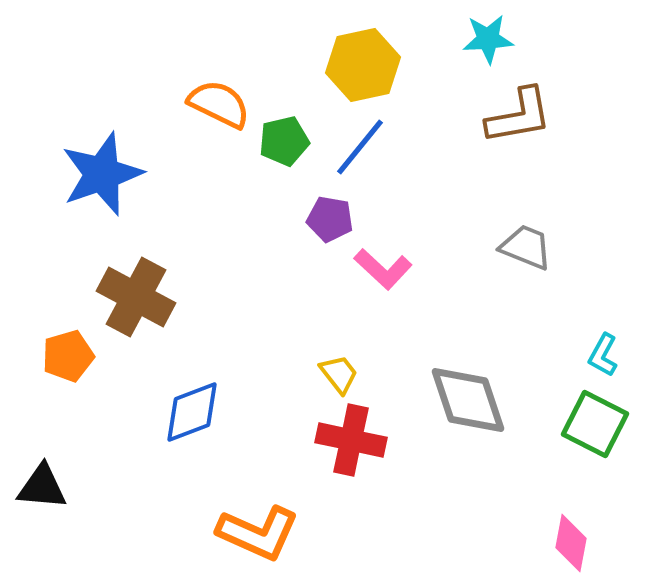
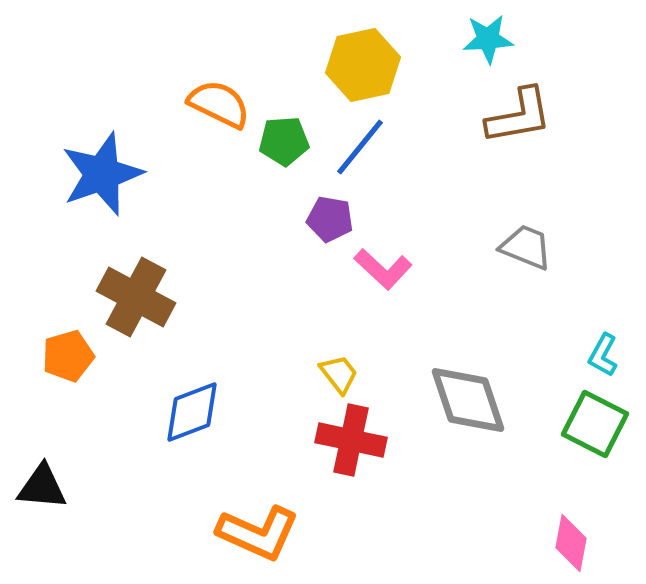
green pentagon: rotated 9 degrees clockwise
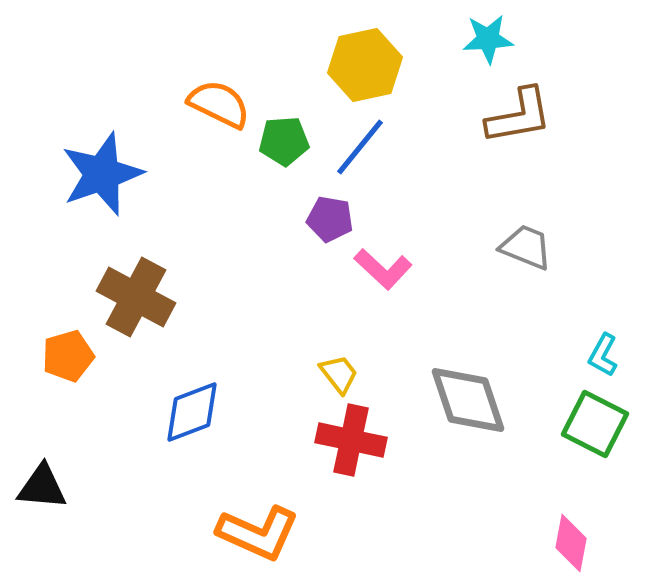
yellow hexagon: moved 2 px right
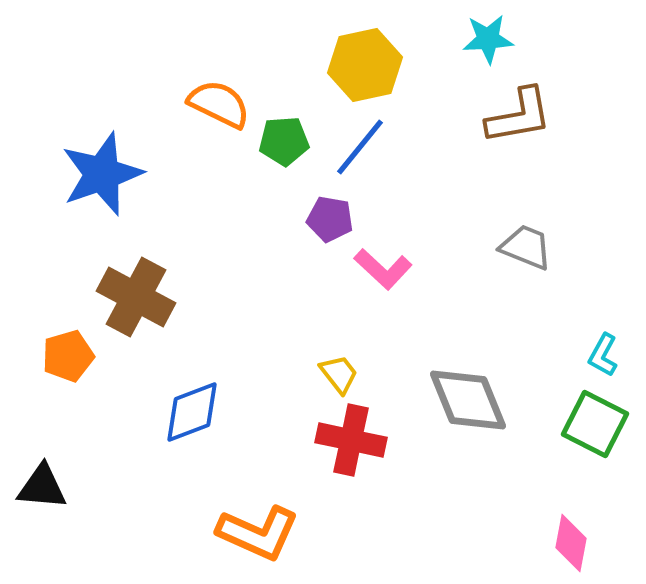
gray diamond: rotated 4 degrees counterclockwise
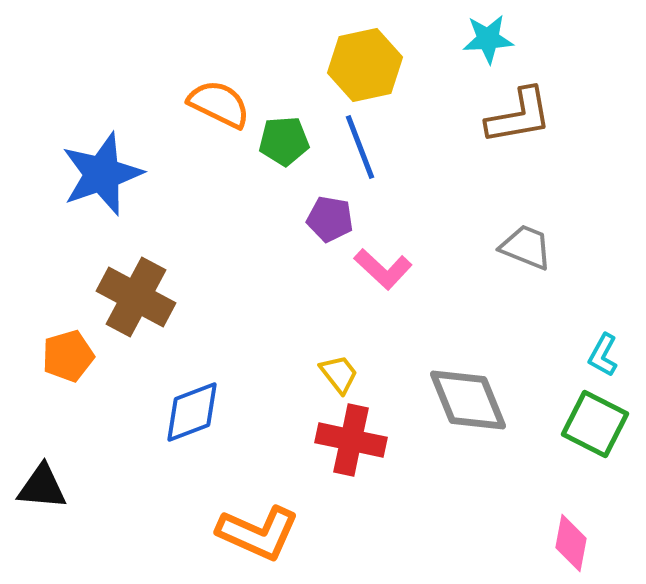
blue line: rotated 60 degrees counterclockwise
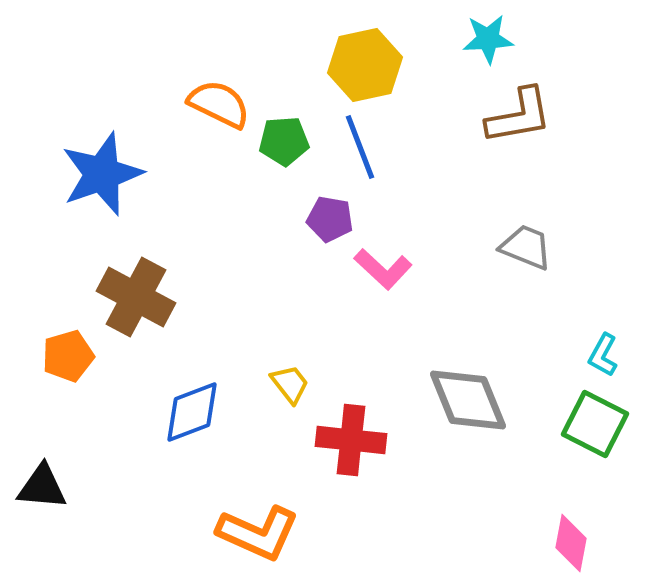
yellow trapezoid: moved 49 px left, 10 px down
red cross: rotated 6 degrees counterclockwise
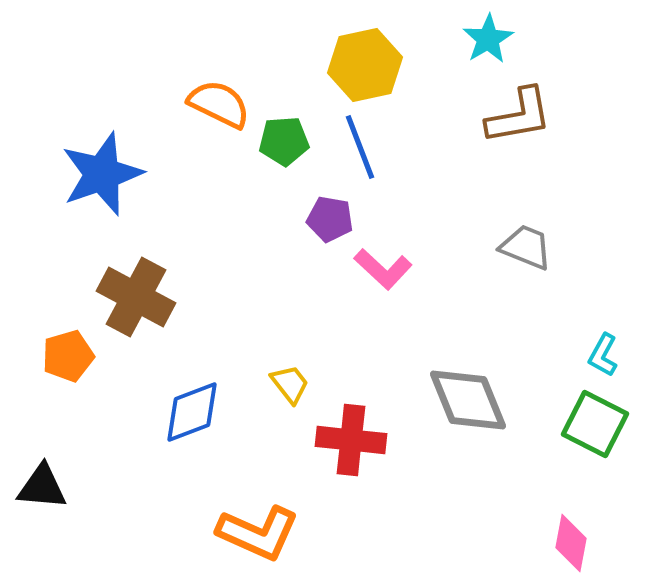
cyan star: rotated 27 degrees counterclockwise
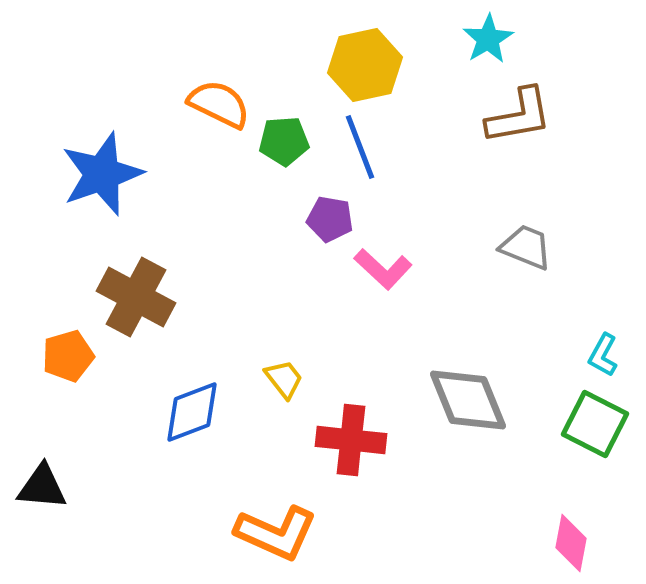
yellow trapezoid: moved 6 px left, 5 px up
orange L-shape: moved 18 px right
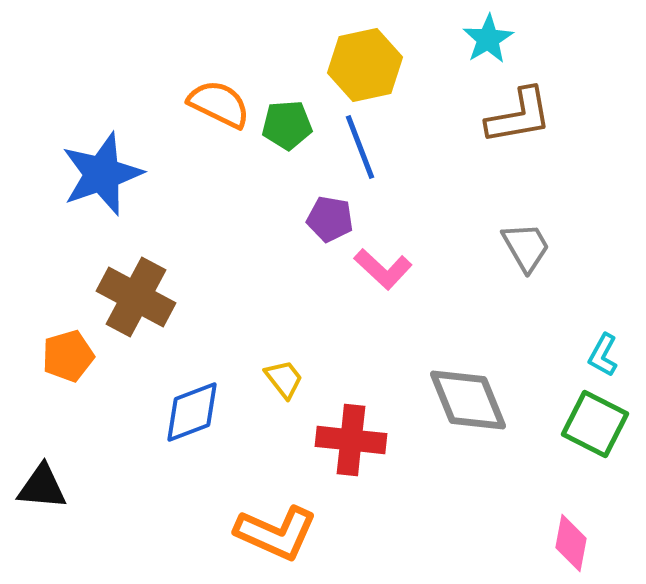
green pentagon: moved 3 px right, 16 px up
gray trapezoid: rotated 38 degrees clockwise
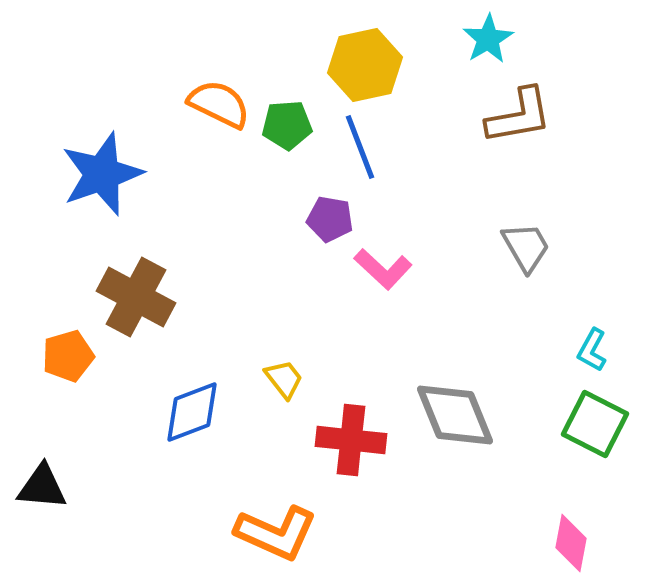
cyan L-shape: moved 11 px left, 5 px up
gray diamond: moved 13 px left, 15 px down
